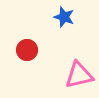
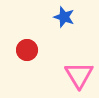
pink triangle: rotated 48 degrees counterclockwise
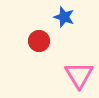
red circle: moved 12 px right, 9 px up
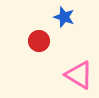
pink triangle: rotated 28 degrees counterclockwise
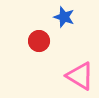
pink triangle: moved 1 px right, 1 px down
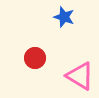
red circle: moved 4 px left, 17 px down
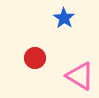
blue star: moved 1 px down; rotated 15 degrees clockwise
